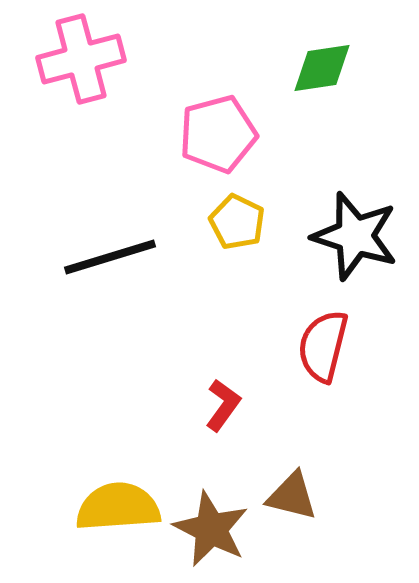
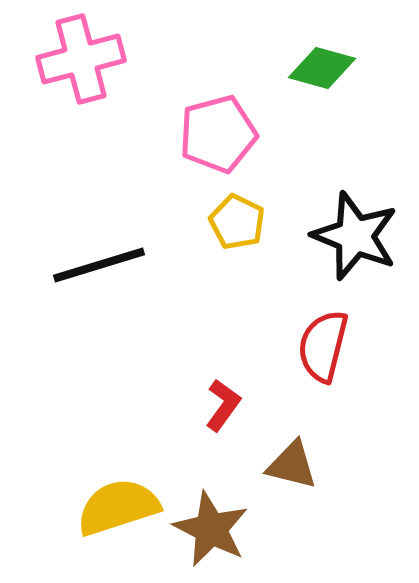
green diamond: rotated 24 degrees clockwise
black star: rotated 4 degrees clockwise
black line: moved 11 px left, 8 px down
brown triangle: moved 31 px up
yellow semicircle: rotated 14 degrees counterclockwise
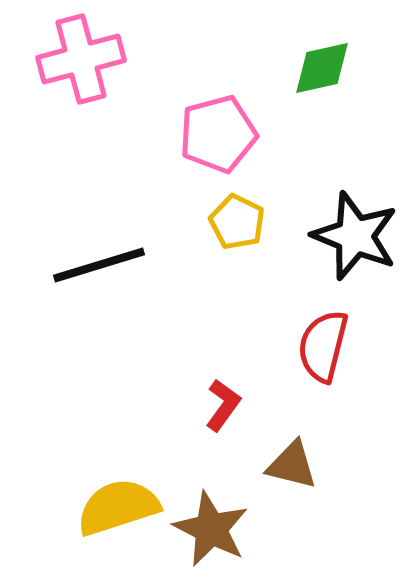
green diamond: rotated 28 degrees counterclockwise
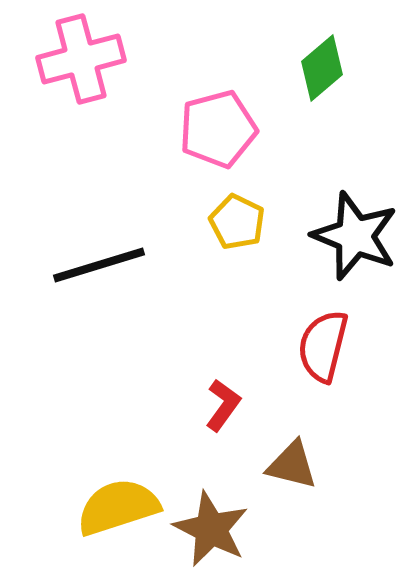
green diamond: rotated 28 degrees counterclockwise
pink pentagon: moved 5 px up
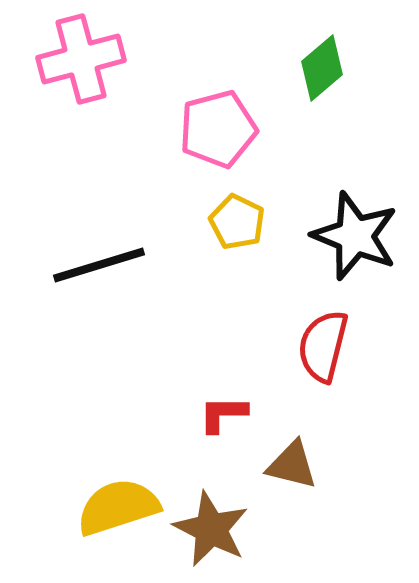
red L-shape: moved 9 px down; rotated 126 degrees counterclockwise
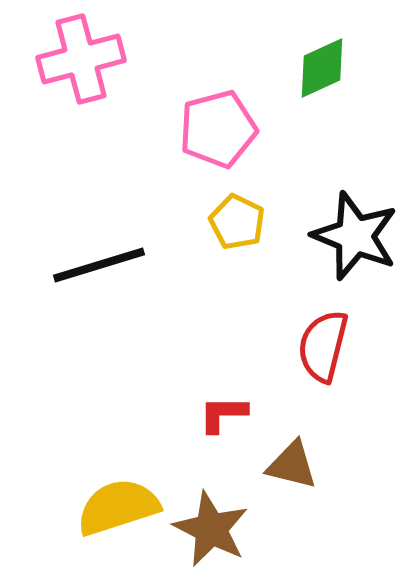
green diamond: rotated 16 degrees clockwise
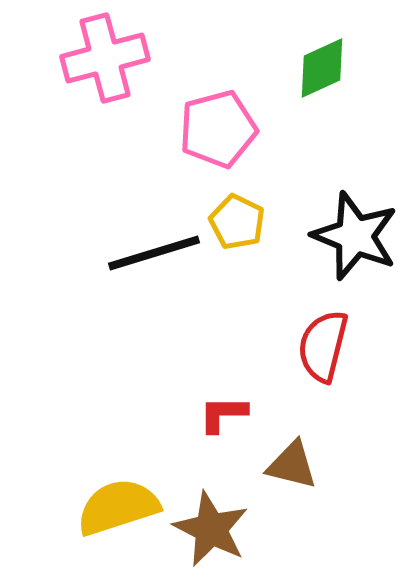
pink cross: moved 24 px right, 1 px up
black line: moved 55 px right, 12 px up
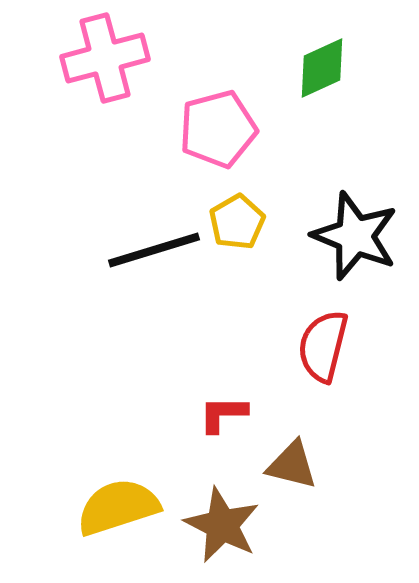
yellow pentagon: rotated 16 degrees clockwise
black line: moved 3 px up
brown star: moved 11 px right, 4 px up
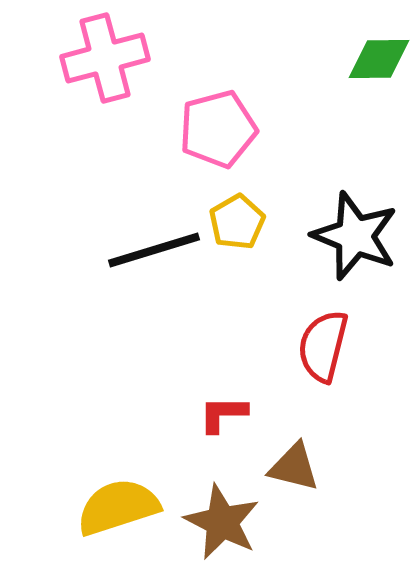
green diamond: moved 57 px right, 9 px up; rotated 24 degrees clockwise
brown triangle: moved 2 px right, 2 px down
brown star: moved 3 px up
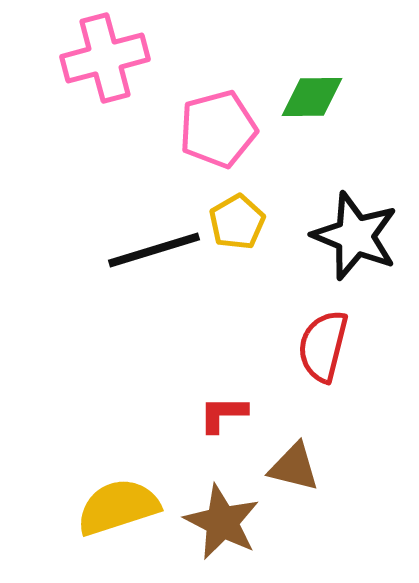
green diamond: moved 67 px left, 38 px down
